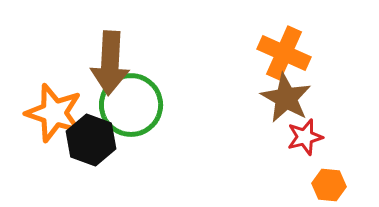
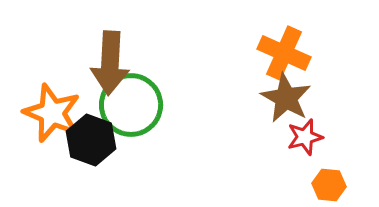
orange star: moved 2 px left; rotated 4 degrees clockwise
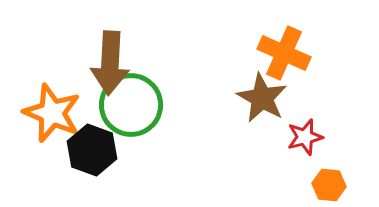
brown star: moved 24 px left
black hexagon: moved 1 px right, 10 px down
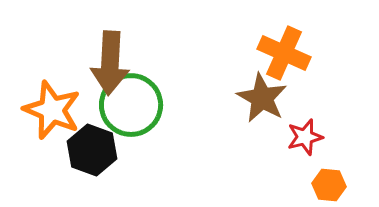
orange star: moved 3 px up
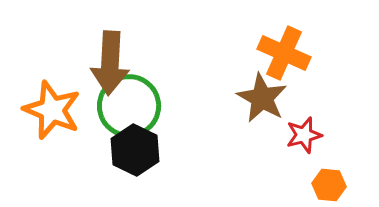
green circle: moved 2 px left, 1 px down
red star: moved 1 px left, 2 px up
black hexagon: moved 43 px right; rotated 6 degrees clockwise
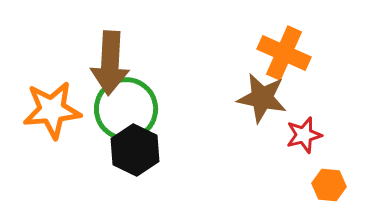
brown star: rotated 18 degrees counterclockwise
green circle: moved 3 px left, 3 px down
orange star: rotated 28 degrees counterclockwise
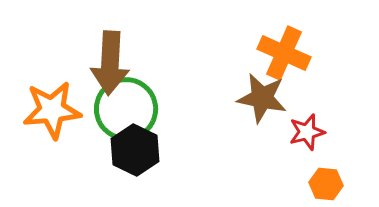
red star: moved 3 px right, 3 px up
orange hexagon: moved 3 px left, 1 px up
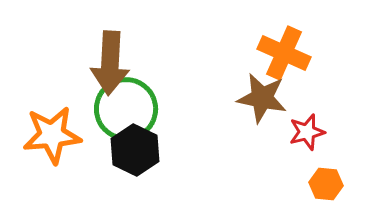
orange star: moved 25 px down
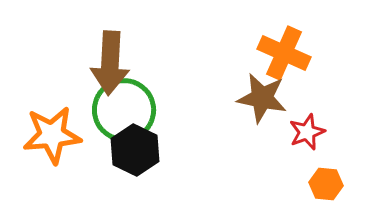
green circle: moved 2 px left, 1 px down
red star: rotated 6 degrees counterclockwise
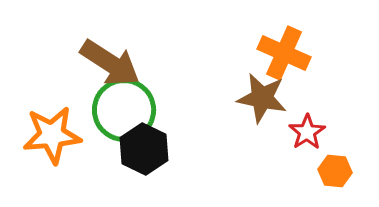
brown arrow: rotated 60 degrees counterclockwise
red star: rotated 12 degrees counterclockwise
black hexagon: moved 9 px right, 1 px up
orange hexagon: moved 9 px right, 13 px up
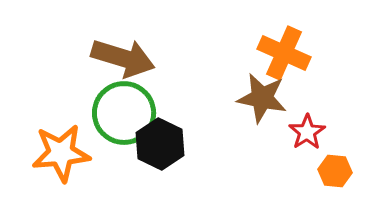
brown arrow: moved 13 px right, 5 px up; rotated 16 degrees counterclockwise
green circle: moved 3 px down
orange star: moved 9 px right, 18 px down
black hexagon: moved 16 px right, 5 px up
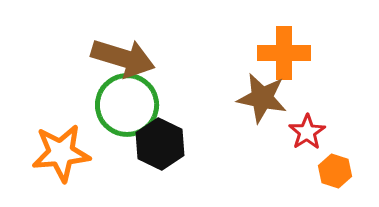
orange cross: rotated 24 degrees counterclockwise
green circle: moved 3 px right, 8 px up
orange hexagon: rotated 12 degrees clockwise
